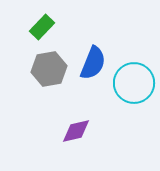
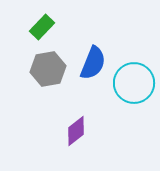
gray hexagon: moved 1 px left
purple diamond: rotated 24 degrees counterclockwise
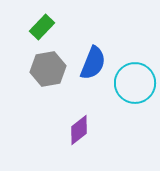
cyan circle: moved 1 px right
purple diamond: moved 3 px right, 1 px up
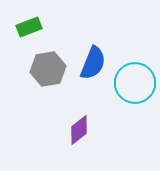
green rectangle: moved 13 px left; rotated 25 degrees clockwise
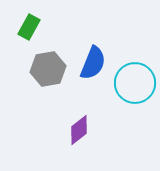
green rectangle: rotated 40 degrees counterclockwise
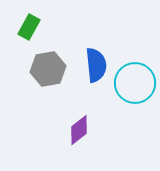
blue semicircle: moved 3 px right, 2 px down; rotated 28 degrees counterclockwise
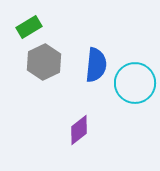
green rectangle: rotated 30 degrees clockwise
blue semicircle: rotated 12 degrees clockwise
gray hexagon: moved 4 px left, 7 px up; rotated 16 degrees counterclockwise
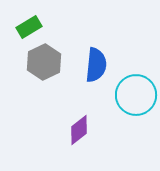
cyan circle: moved 1 px right, 12 px down
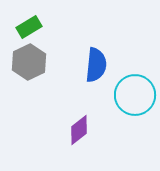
gray hexagon: moved 15 px left
cyan circle: moved 1 px left
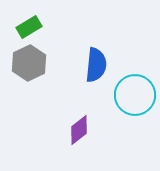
gray hexagon: moved 1 px down
